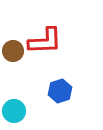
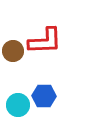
blue hexagon: moved 16 px left, 5 px down; rotated 20 degrees clockwise
cyan circle: moved 4 px right, 6 px up
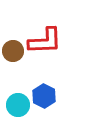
blue hexagon: rotated 25 degrees clockwise
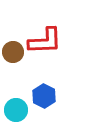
brown circle: moved 1 px down
cyan circle: moved 2 px left, 5 px down
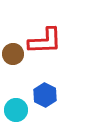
brown circle: moved 2 px down
blue hexagon: moved 1 px right, 1 px up
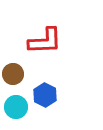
brown circle: moved 20 px down
cyan circle: moved 3 px up
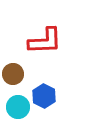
blue hexagon: moved 1 px left, 1 px down
cyan circle: moved 2 px right
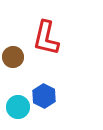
red L-shape: moved 1 px right, 3 px up; rotated 105 degrees clockwise
brown circle: moved 17 px up
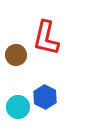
brown circle: moved 3 px right, 2 px up
blue hexagon: moved 1 px right, 1 px down
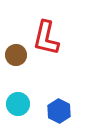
blue hexagon: moved 14 px right, 14 px down
cyan circle: moved 3 px up
